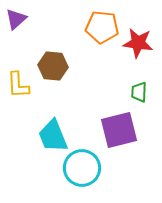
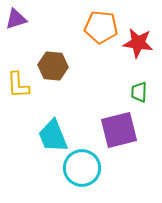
purple triangle: rotated 25 degrees clockwise
orange pentagon: moved 1 px left
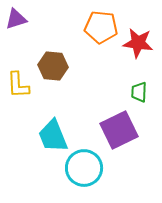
purple square: rotated 12 degrees counterclockwise
cyan circle: moved 2 px right
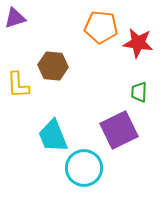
purple triangle: moved 1 px left, 1 px up
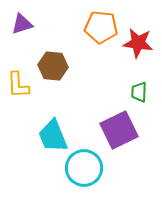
purple triangle: moved 7 px right, 6 px down
